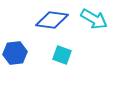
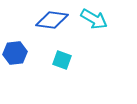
cyan square: moved 5 px down
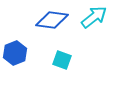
cyan arrow: moved 2 px up; rotated 68 degrees counterclockwise
blue hexagon: rotated 15 degrees counterclockwise
